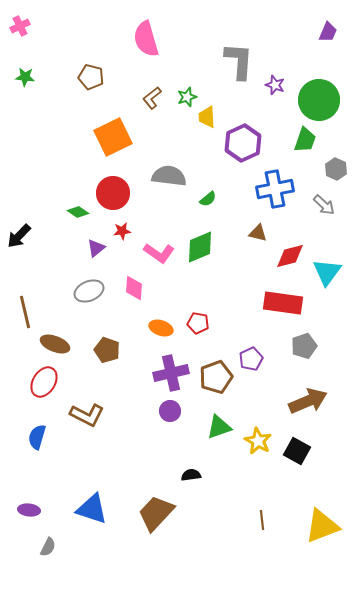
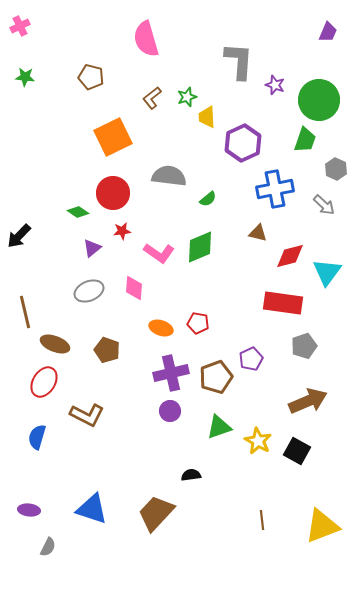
purple triangle at (96, 248): moved 4 px left
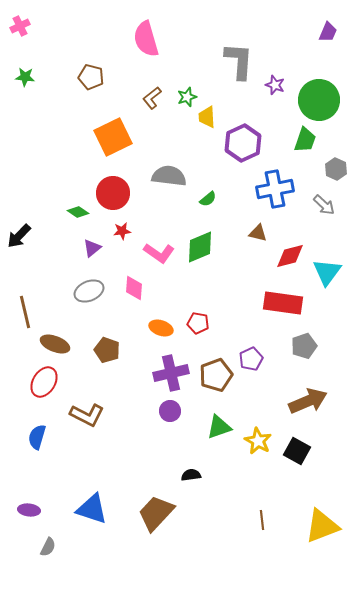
brown pentagon at (216, 377): moved 2 px up
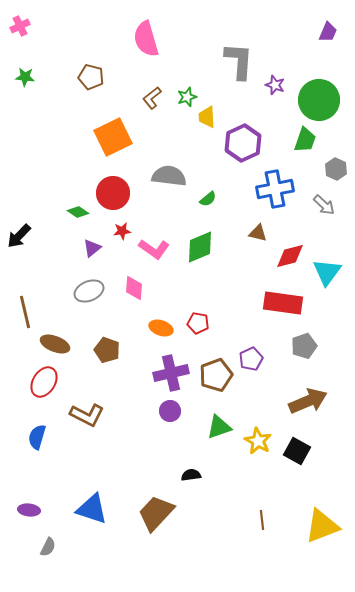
pink L-shape at (159, 253): moved 5 px left, 4 px up
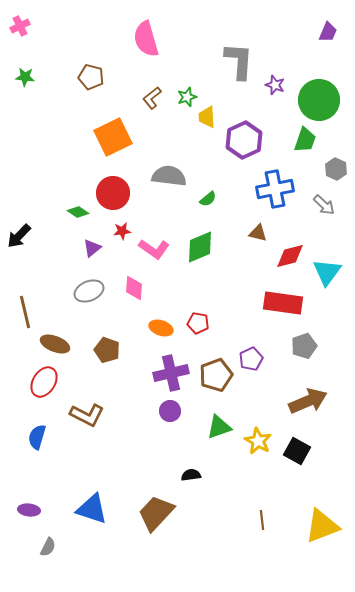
purple hexagon at (243, 143): moved 1 px right, 3 px up
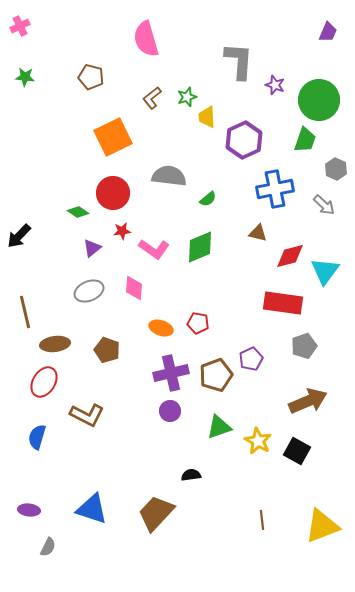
cyan triangle at (327, 272): moved 2 px left, 1 px up
brown ellipse at (55, 344): rotated 28 degrees counterclockwise
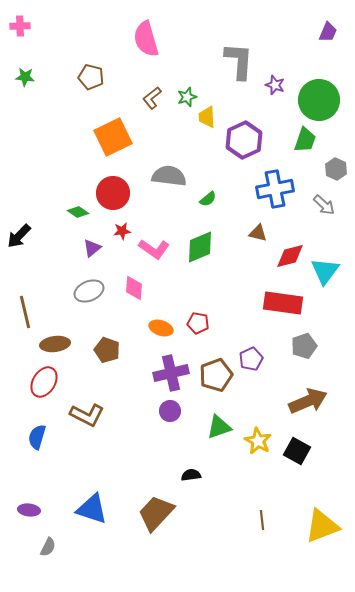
pink cross at (20, 26): rotated 24 degrees clockwise
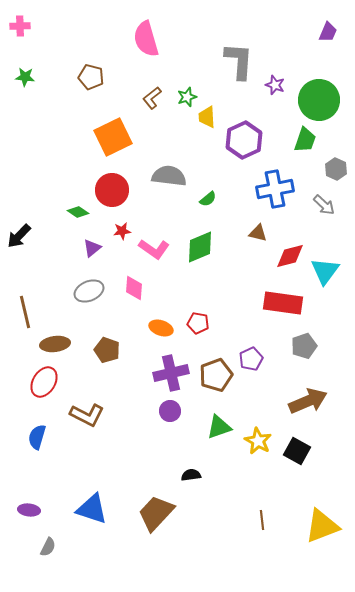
red circle at (113, 193): moved 1 px left, 3 px up
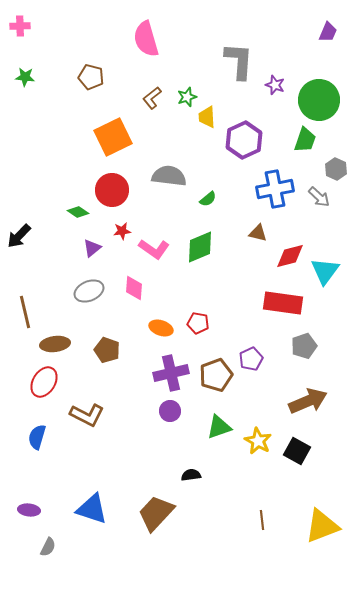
gray arrow at (324, 205): moved 5 px left, 8 px up
